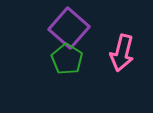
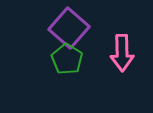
pink arrow: rotated 15 degrees counterclockwise
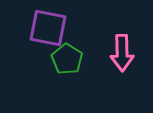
purple square: moved 21 px left; rotated 30 degrees counterclockwise
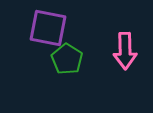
pink arrow: moved 3 px right, 2 px up
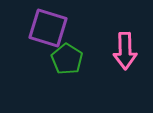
purple square: rotated 6 degrees clockwise
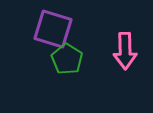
purple square: moved 5 px right, 1 px down
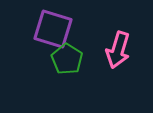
pink arrow: moved 7 px left, 1 px up; rotated 18 degrees clockwise
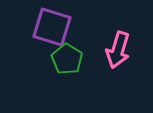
purple square: moved 1 px left, 2 px up
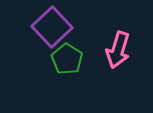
purple square: rotated 30 degrees clockwise
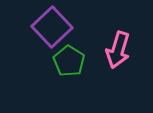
green pentagon: moved 2 px right, 2 px down
